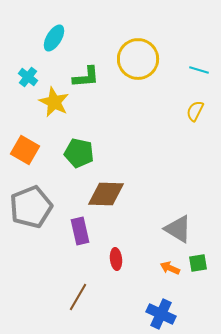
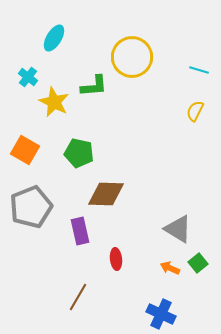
yellow circle: moved 6 px left, 2 px up
green L-shape: moved 8 px right, 9 px down
green square: rotated 30 degrees counterclockwise
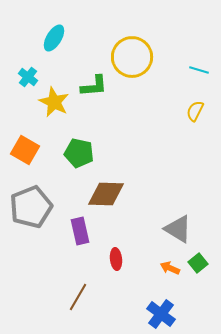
blue cross: rotated 12 degrees clockwise
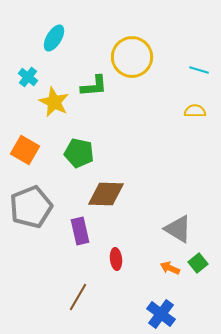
yellow semicircle: rotated 65 degrees clockwise
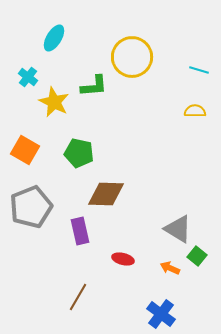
red ellipse: moved 7 px right; rotated 70 degrees counterclockwise
green square: moved 1 px left, 7 px up; rotated 12 degrees counterclockwise
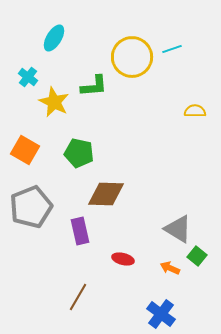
cyan line: moved 27 px left, 21 px up; rotated 36 degrees counterclockwise
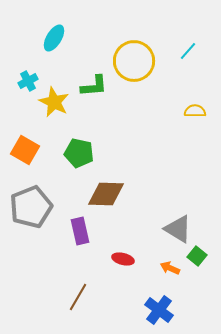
cyan line: moved 16 px right, 2 px down; rotated 30 degrees counterclockwise
yellow circle: moved 2 px right, 4 px down
cyan cross: moved 4 px down; rotated 24 degrees clockwise
blue cross: moved 2 px left, 4 px up
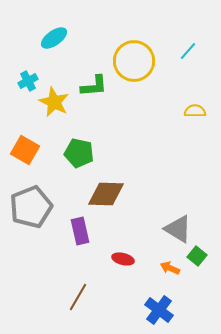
cyan ellipse: rotated 24 degrees clockwise
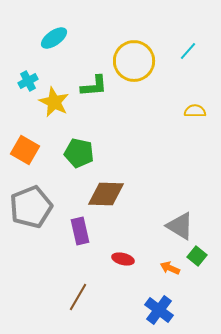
gray triangle: moved 2 px right, 3 px up
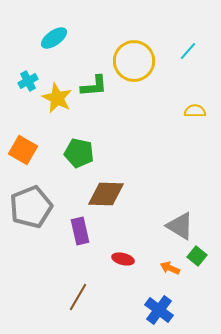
yellow star: moved 3 px right, 4 px up
orange square: moved 2 px left
